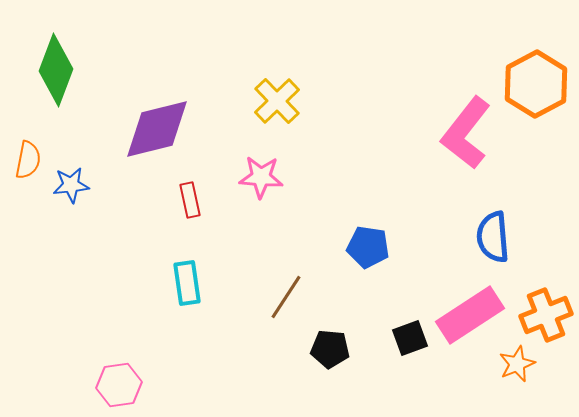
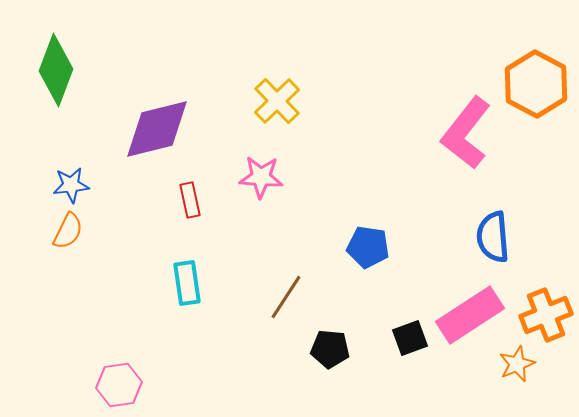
orange hexagon: rotated 4 degrees counterclockwise
orange semicircle: moved 40 px right, 71 px down; rotated 15 degrees clockwise
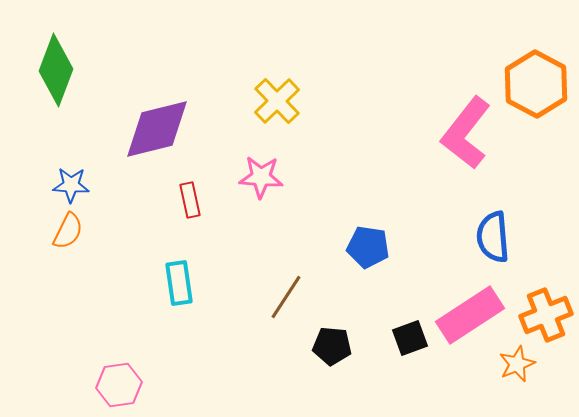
blue star: rotated 9 degrees clockwise
cyan rectangle: moved 8 px left
black pentagon: moved 2 px right, 3 px up
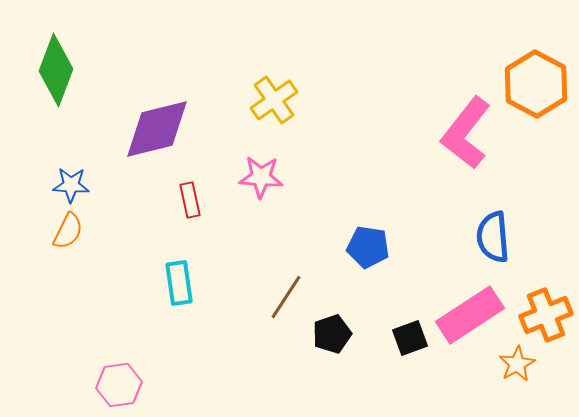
yellow cross: moved 3 px left, 1 px up; rotated 9 degrees clockwise
black pentagon: moved 12 px up; rotated 24 degrees counterclockwise
orange star: rotated 6 degrees counterclockwise
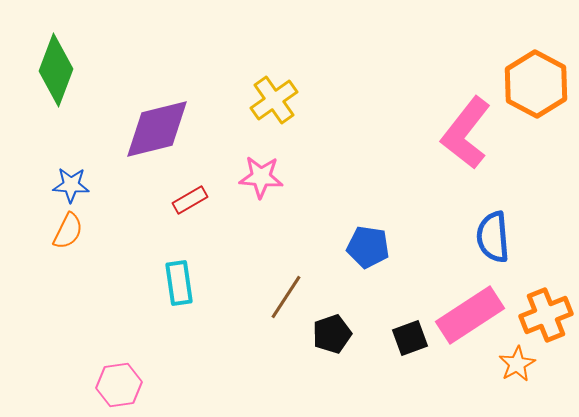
red rectangle: rotated 72 degrees clockwise
